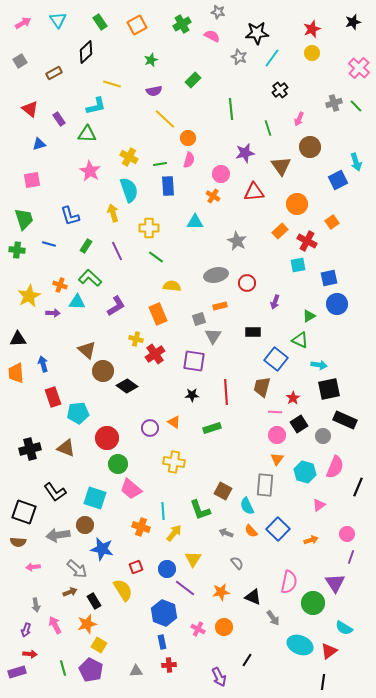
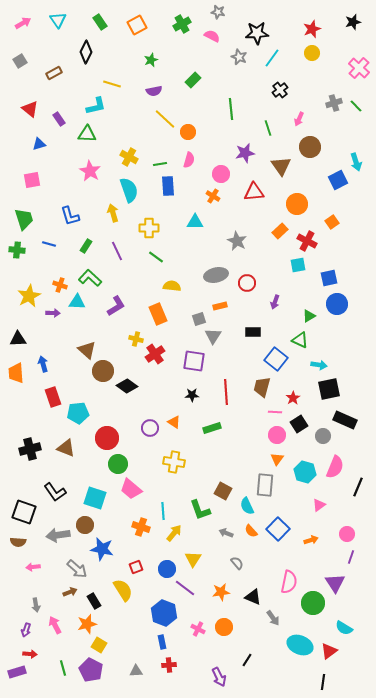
black diamond at (86, 52): rotated 20 degrees counterclockwise
orange circle at (188, 138): moved 6 px up
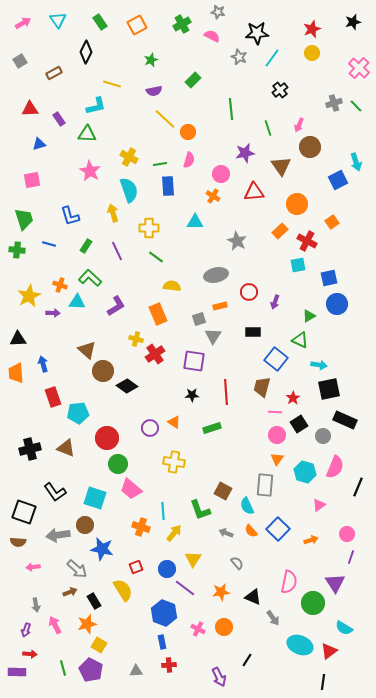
red triangle at (30, 109): rotated 42 degrees counterclockwise
pink arrow at (299, 119): moved 6 px down
red circle at (247, 283): moved 2 px right, 9 px down
purple rectangle at (17, 672): rotated 18 degrees clockwise
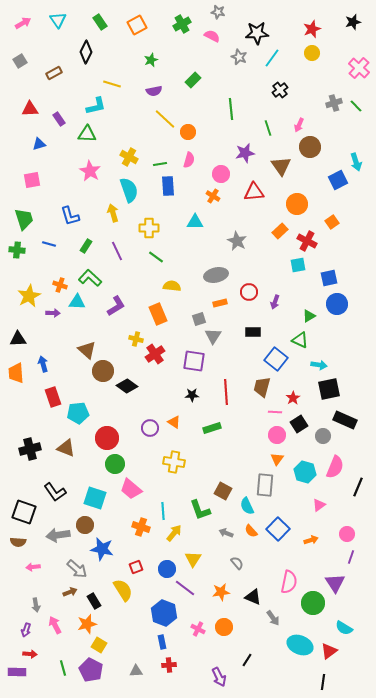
orange rectangle at (220, 306): moved 3 px up
green circle at (118, 464): moved 3 px left
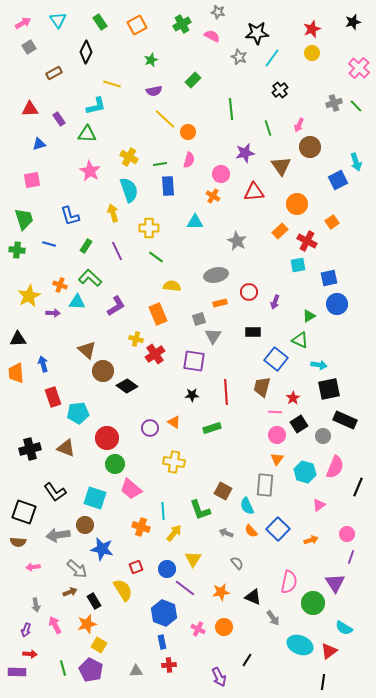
gray square at (20, 61): moved 9 px right, 14 px up
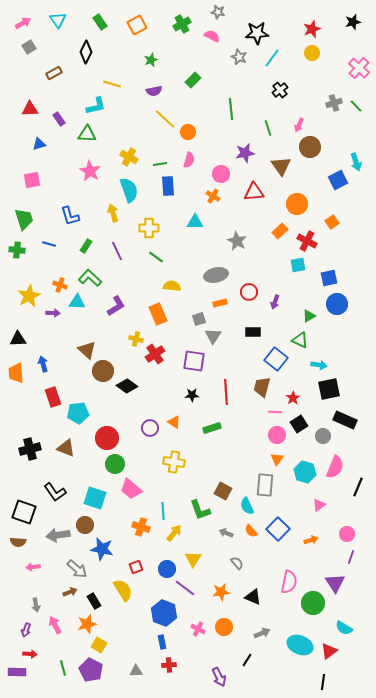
gray arrow at (273, 618): moved 11 px left, 15 px down; rotated 77 degrees counterclockwise
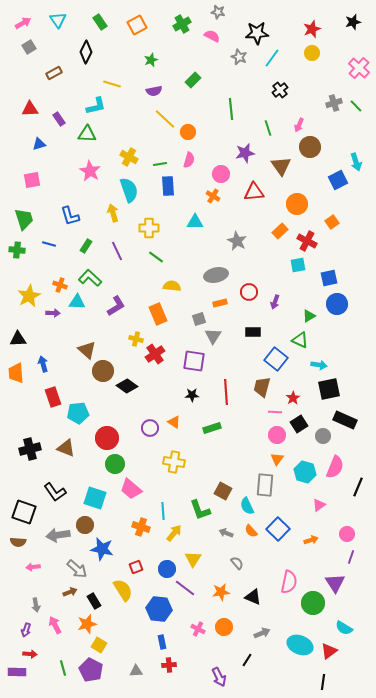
blue hexagon at (164, 613): moved 5 px left, 4 px up; rotated 15 degrees counterclockwise
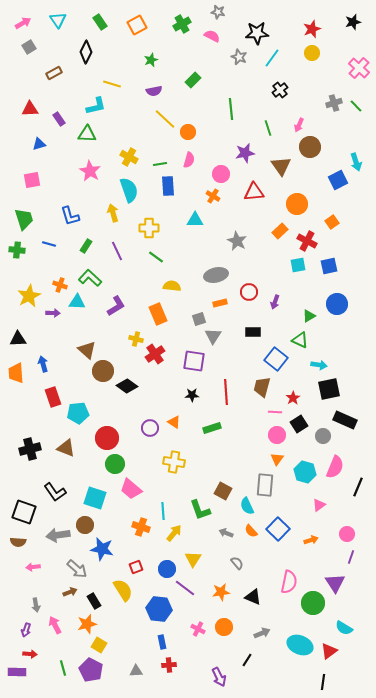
cyan triangle at (195, 222): moved 2 px up
blue square at (329, 278): moved 12 px up
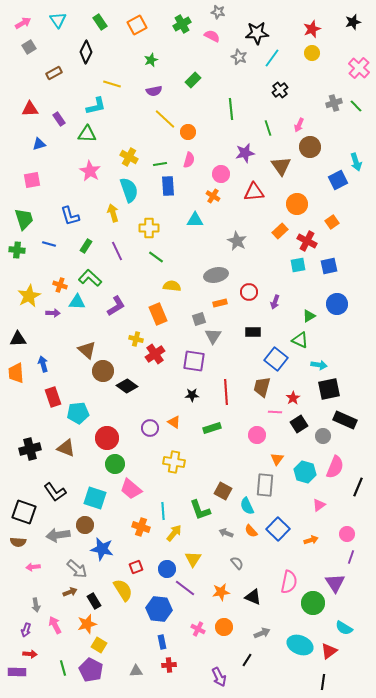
pink circle at (277, 435): moved 20 px left
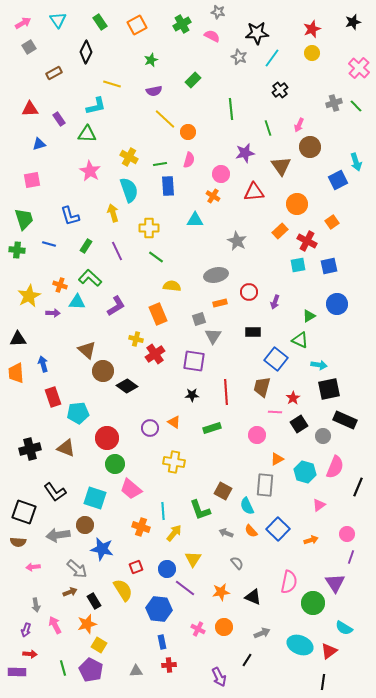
orange triangle at (277, 459): rotated 24 degrees clockwise
